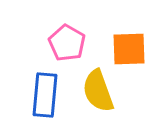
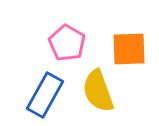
blue rectangle: rotated 24 degrees clockwise
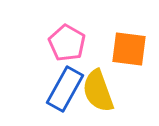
orange square: rotated 9 degrees clockwise
blue rectangle: moved 20 px right, 6 px up
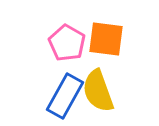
orange square: moved 23 px left, 10 px up
blue rectangle: moved 7 px down
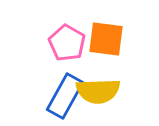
yellow semicircle: rotated 72 degrees counterclockwise
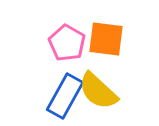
yellow semicircle: rotated 45 degrees clockwise
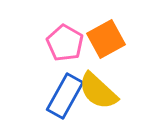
orange square: rotated 36 degrees counterclockwise
pink pentagon: moved 2 px left
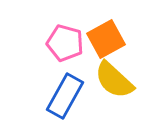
pink pentagon: rotated 15 degrees counterclockwise
yellow semicircle: moved 16 px right, 11 px up
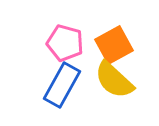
orange square: moved 8 px right, 6 px down
blue rectangle: moved 3 px left, 11 px up
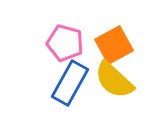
blue rectangle: moved 8 px right, 2 px up
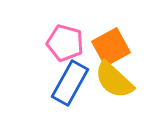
orange square: moved 3 px left, 2 px down
